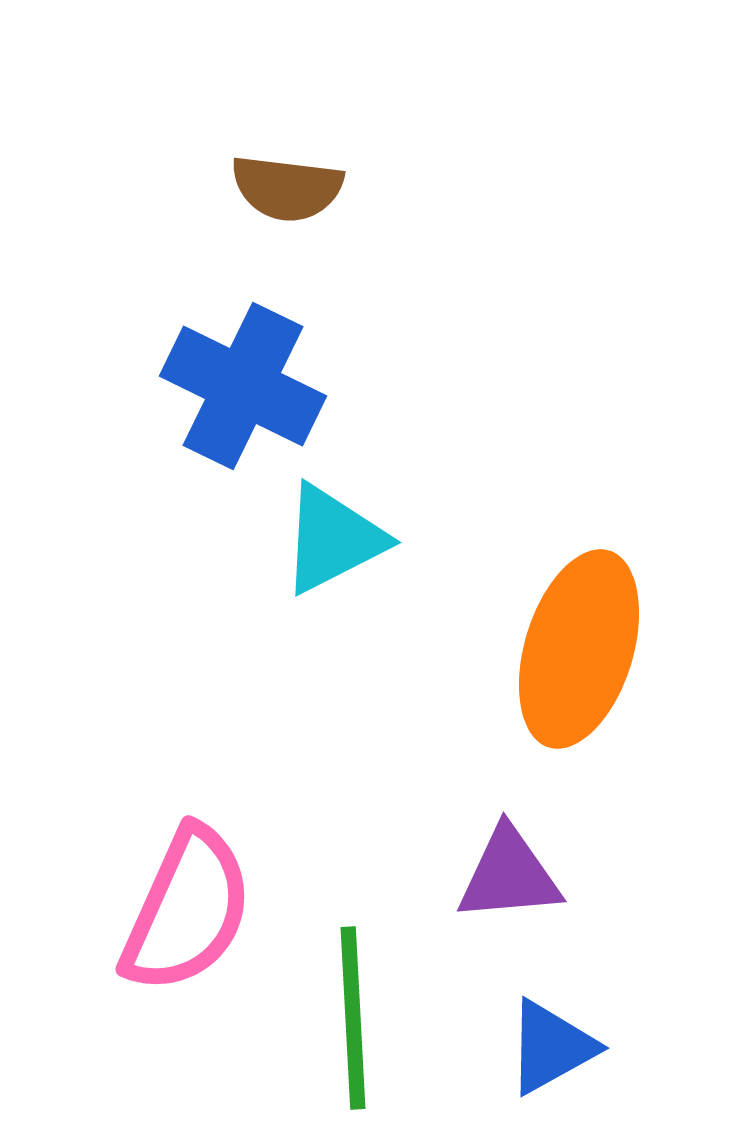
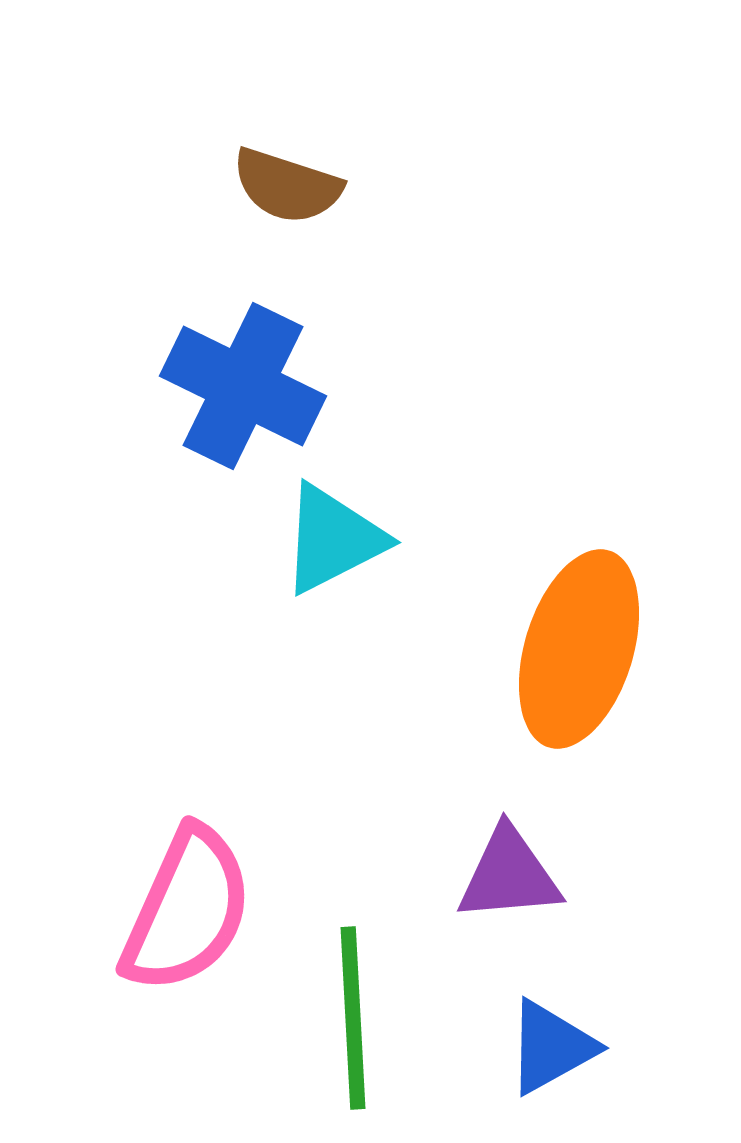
brown semicircle: moved 2 px up; rotated 11 degrees clockwise
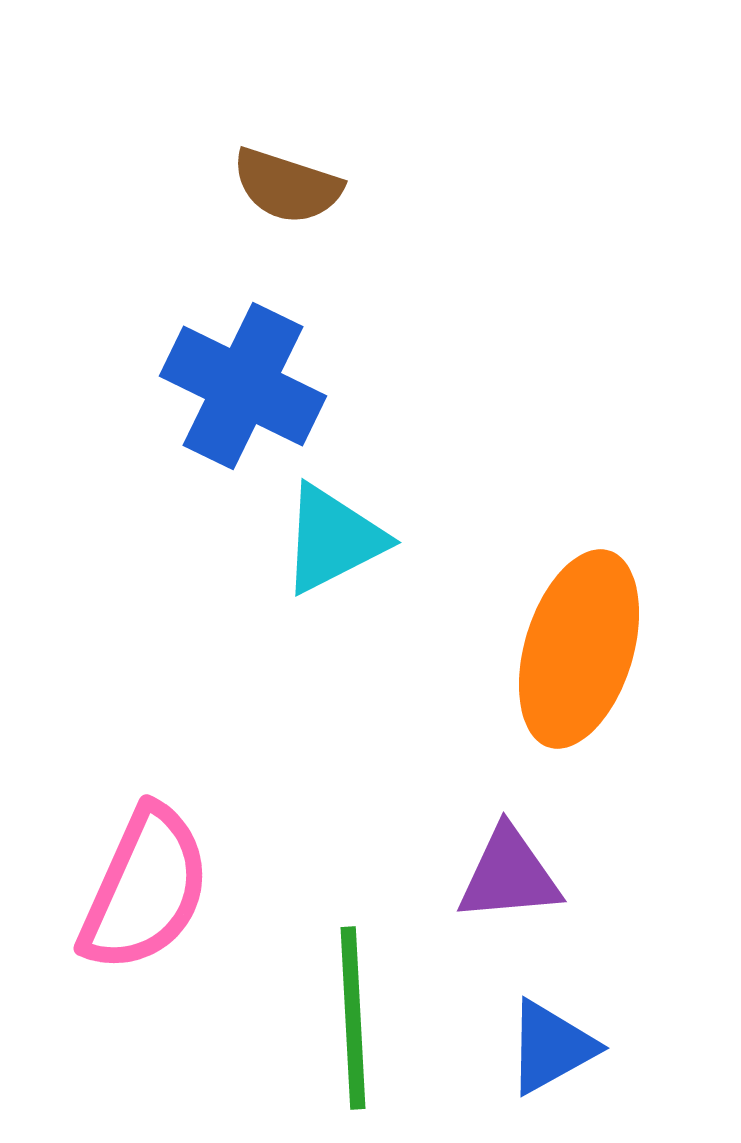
pink semicircle: moved 42 px left, 21 px up
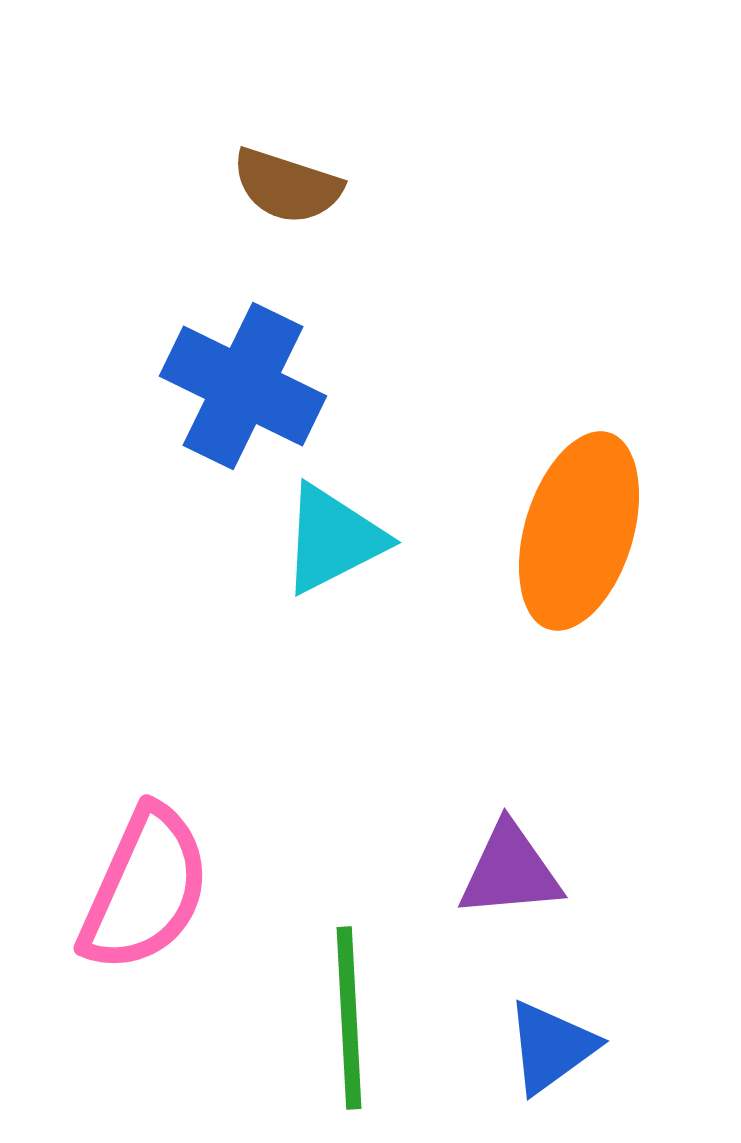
orange ellipse: moved 118 px up
purple triangle: moved 1 px right, 4 px up
green line: moved 4 px left
blue triangle: rotated 7 degrees counterclockwise
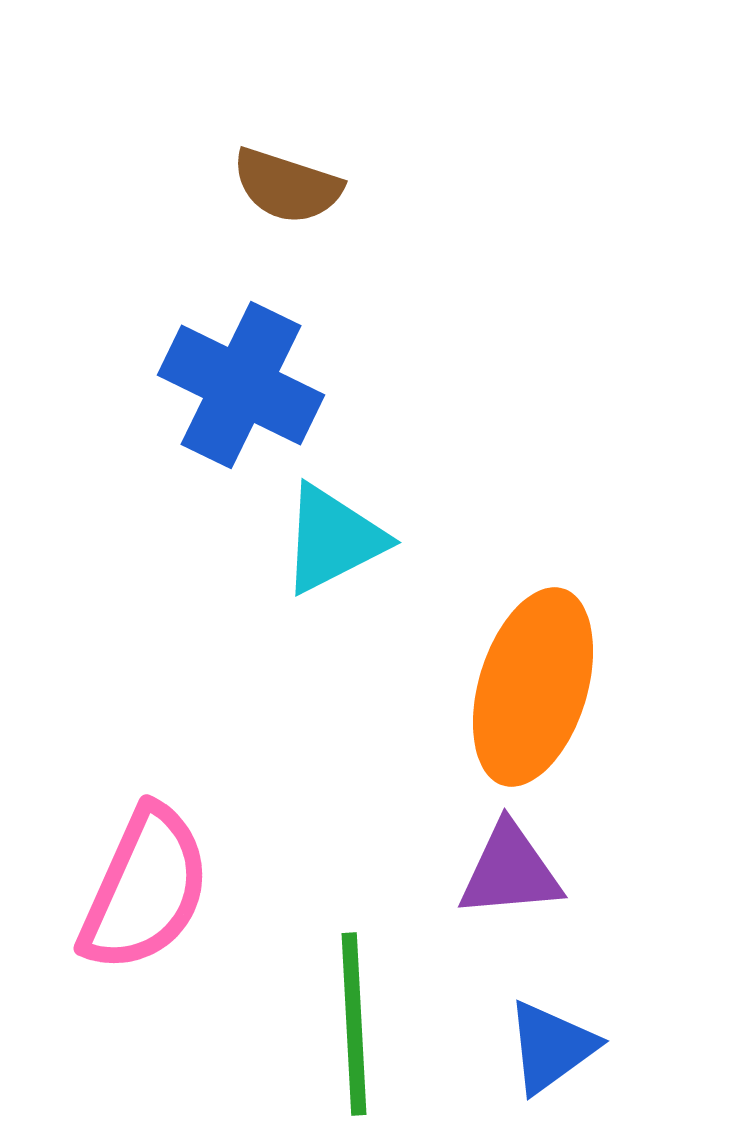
blue cross: moved 2 px left, 1 px up
orange ellipse: moved 46 px left, 156 px down
green line: moved 5 px right, 6 px down
